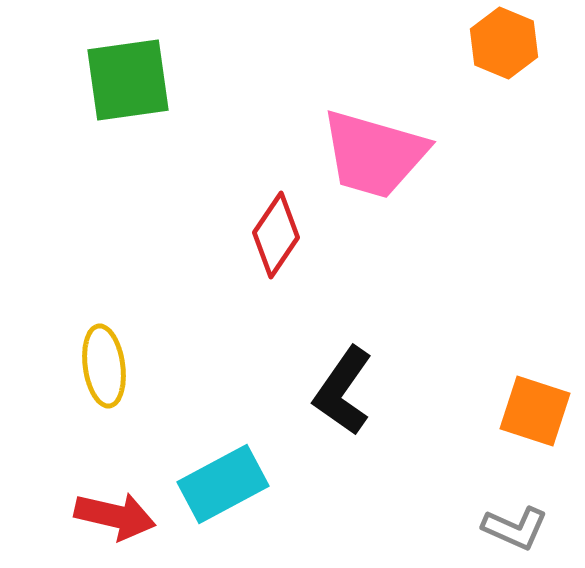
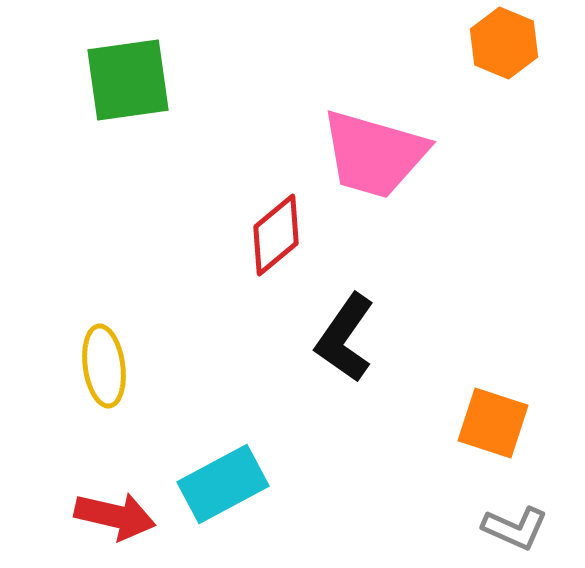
red diamond: rotated 16 degrees clockwise
black L-shape: moved 2 px right, 53 px up
orange square: moved 42 px left, 12 px down
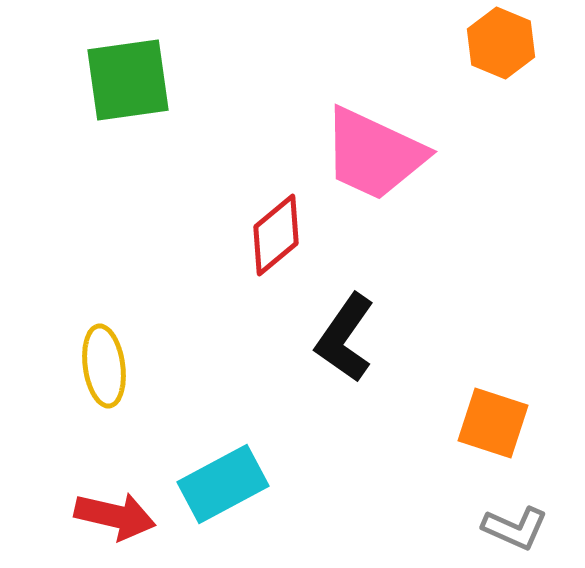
orange hexagon: moved 3 px left
pink trapezoid: rotated 9 degrees clockwise
